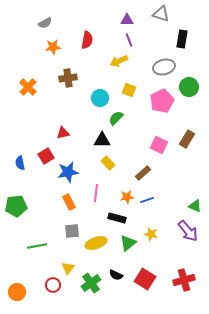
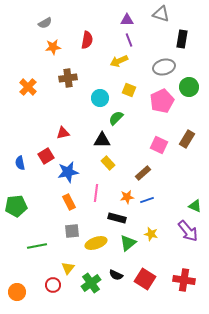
red cross at (184, 280): rotated 25 degrees clockwise
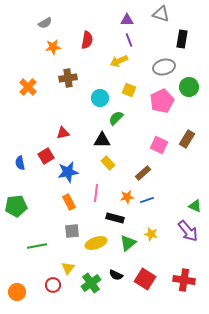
black rectangle at (117, 218): moved 2 px left
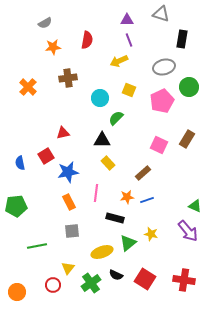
yellow ellipse at (96, 243): moved 6 px right, 9 px down
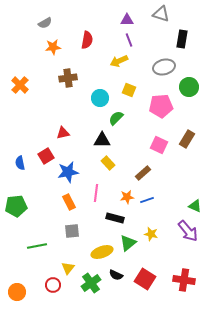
orange cross at (28, 87): moved 8 px left, 2 px up
pink pentagon at (162, 101): moved 1 px left, 5 px down; rotated 20 degrees clockwise
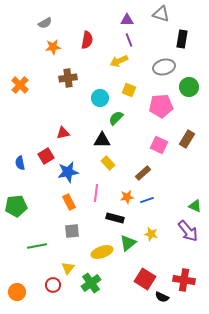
black semicircle at (116, 275): moved 46 px right, 22 px down
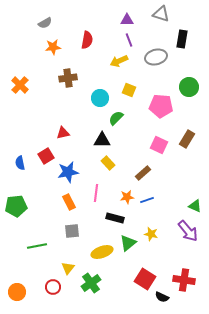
gray ellipse at (164, 67): moved 8 px left, 10 px up
pink pentagon at (161, 106): rotated 10 degrees clockwise
red circle at (53, 285): moved 2 px down
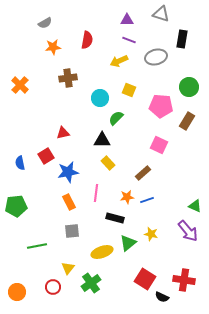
purple line at (129, 40): rotated 48 degrees counterclockwise
brown rectangle at (187, 139): moved 18 px up
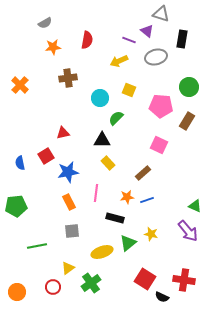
purple triangle at (127, 20): moved 20 px right, 11 px down; rotated 40 degrees clockwise
yellow triangle at (68, 268): rotated 16 degrees clockwise
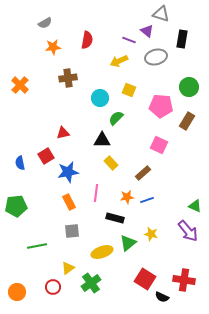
yellow rectangle at (108, 163): moved 3 px right
